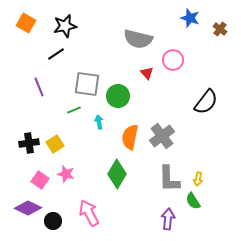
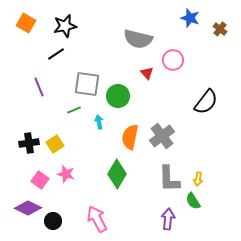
pink arrow: moved 8 px right, 6 px down
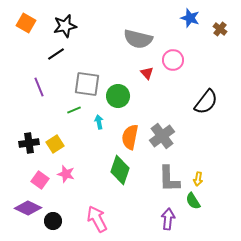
green diamond: moved 3 px right, 4 px up; rotated 12 degrees counterclockwise
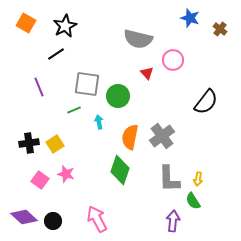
black star: rotated 15 degrees counterclockwise
purple diamond: moved 4 px left, 9 px down; rotated 16 degrees clockwise
purple arrow: moved 5 px right, 2 px down
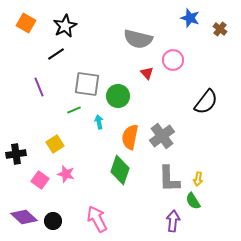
black cross: moved 13 px left, 11 px down
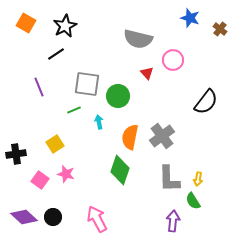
black circle: moved 4 px up
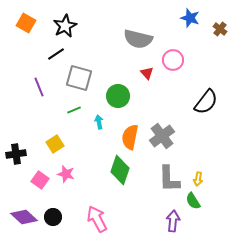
gray square: moved 8 px left, 6 px up; rotated 8 degrees clockwise
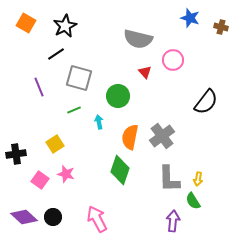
brown cross: moved 1 px right, 2 px up; rotated 24 degrees counterclockwise
red triangle: moved 2 px left, 1 px up
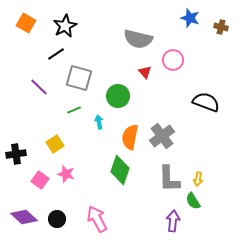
purple line: rotated 24 degrees counterclockwise
black semicircle: rotated 108 degrees counterclockwise
black circle: moved 4 px right, 2 px down
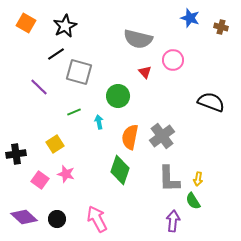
gray square: moved 6 px up
black semicircle: moved 5 px right
green line: moved 2 px down
